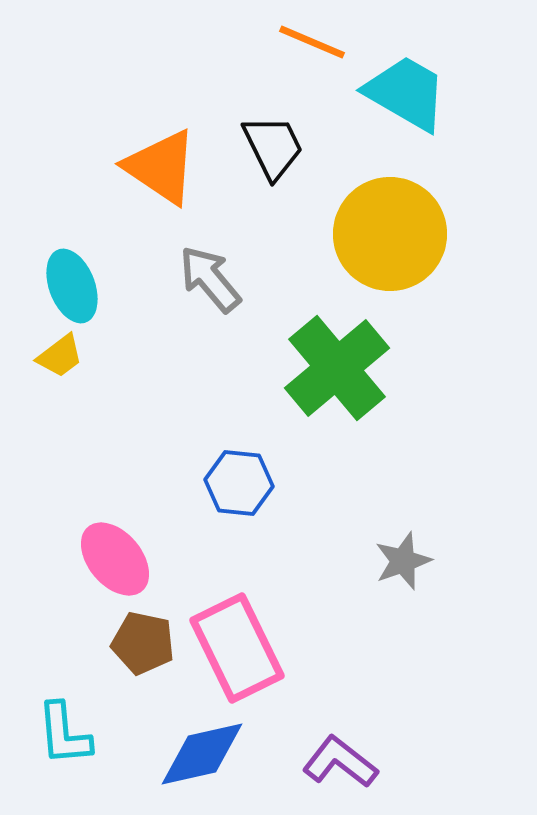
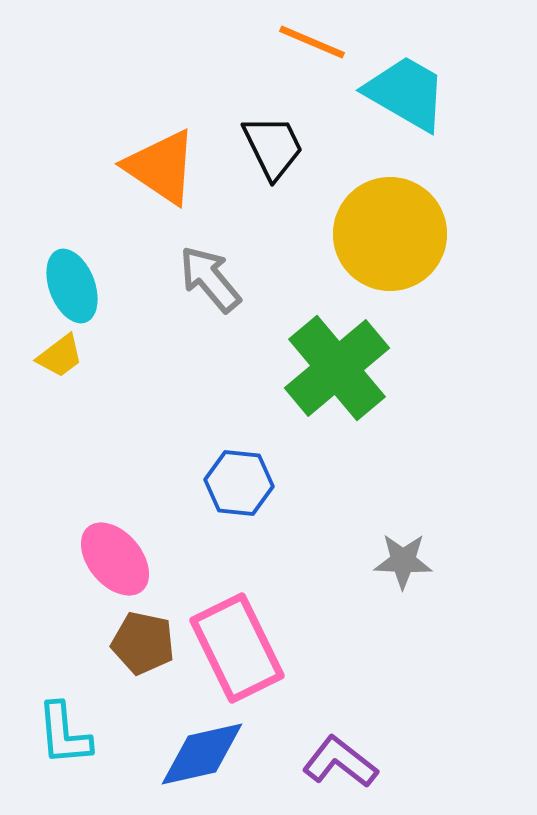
gray star: rotated 22 degrees clockwise
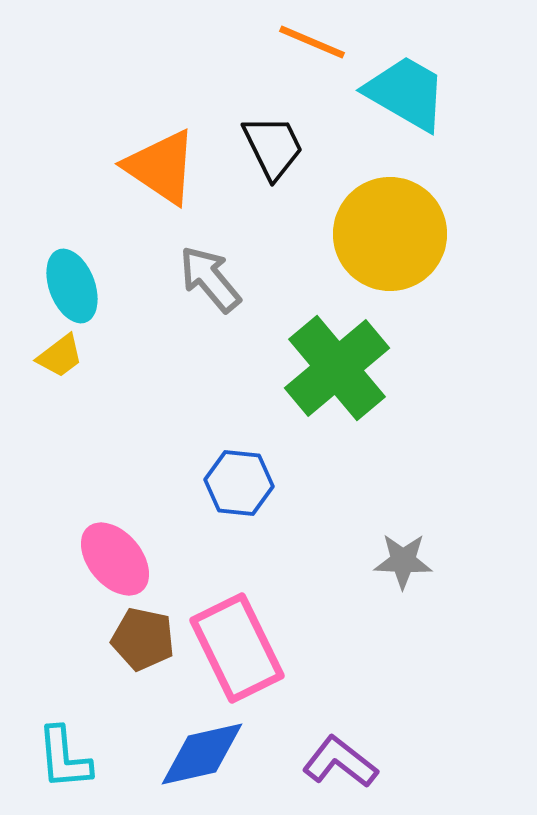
brown pentagon: moved 4 px up
cyan L-shape: moved 24 px down
